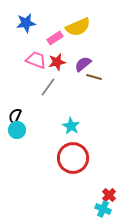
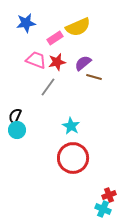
purple semicircle: moved 1 px up
red cross: rotated 24 degrees clockwise
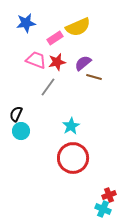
black semicircle: moved 1 px right, 2 px up
cyan star: rotated 12 degrees clockwise
cyan circle: moved 4 px right, 1 px down
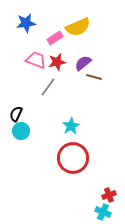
cyan cross: moved 3 px down
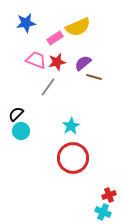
black semicircle: rotated 21 degrees clockwise
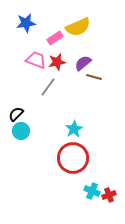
cyan star: moved 3 px right, 3 px down
cyan cross: moved 11 px left, 21 px up
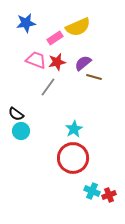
black semicircle: rotated 98 degrees counterclockwise
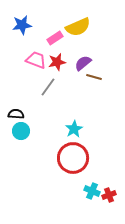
blue star: moved 4 px left, 2 px down
black semicircle: rotated 147 degrees clockwise
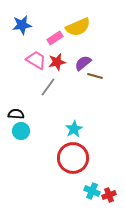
pink trapezoid: rotated 10 degrees clockwise
brown line: moved 1 px right, 1 px up
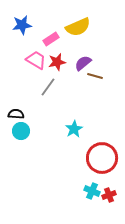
pink rectangle: moved 4 px left, 1 px down
red circle: moved 29 px right
